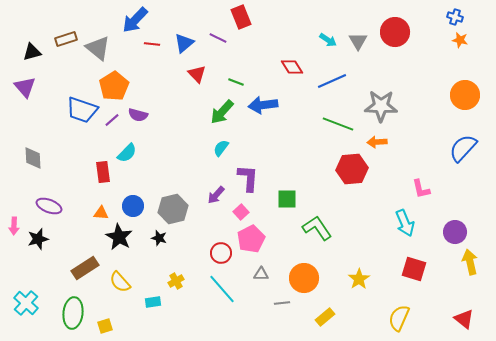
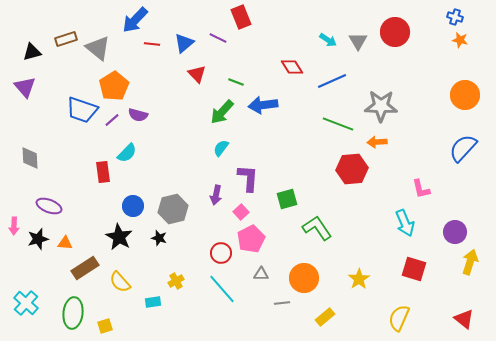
gray diamond at (33, 158): moved 3 px left
purple arrow at (216, 195): rotated 30 degrees counterclockwise
green square at (287, 199): rotated 15 degrees counterclockwise
orange triangle at (101, 213): moved 36 px left, 30 px down
yellow arrow at (470, 262): rotated 30 degrees clockwise
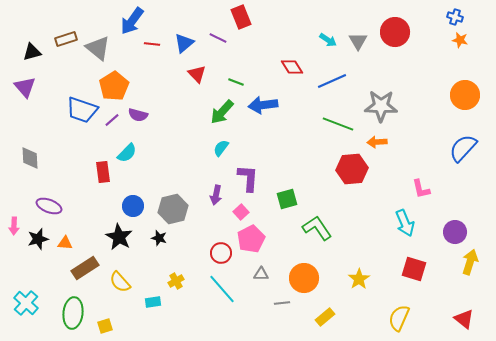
blue arrow at (135, 20): moved 3 px left, 1 px down; rotated 8 degrees counterclockwise
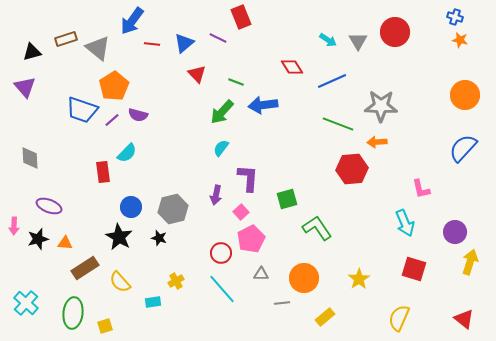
blue circle at (133, 206): moved 2 px left, 1 px down
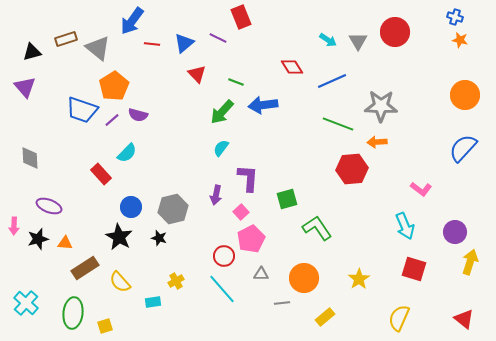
red rectangle at (103, 172): moved 2 px left, 2 px down; rotated 35 degrees counterclockwise
pink L-shape at (421, 189): rotated 40 degrees counterclockwise
cyan arrow at (405, 223): moved 3 px down
red circle at (221, 253): moved 3 px right, 3 px down
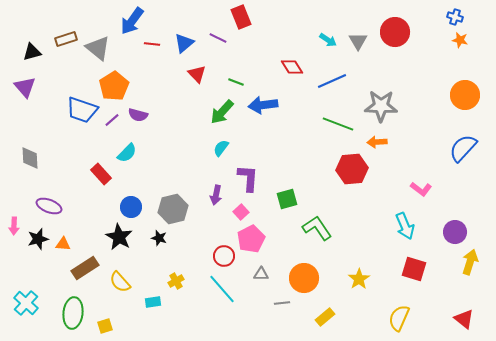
orange triangle at (65, 243): moved 2 px left, 1 px down
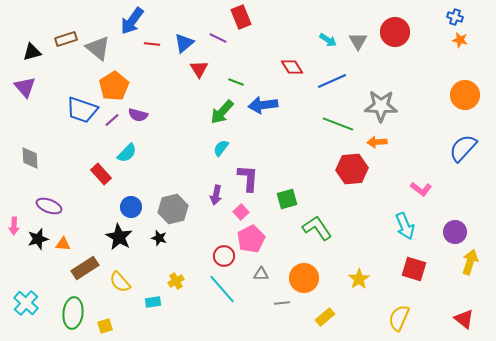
red triangle at (197, 74): moved 2 px right, 5 px up; rotated 12 degrees clockwise
